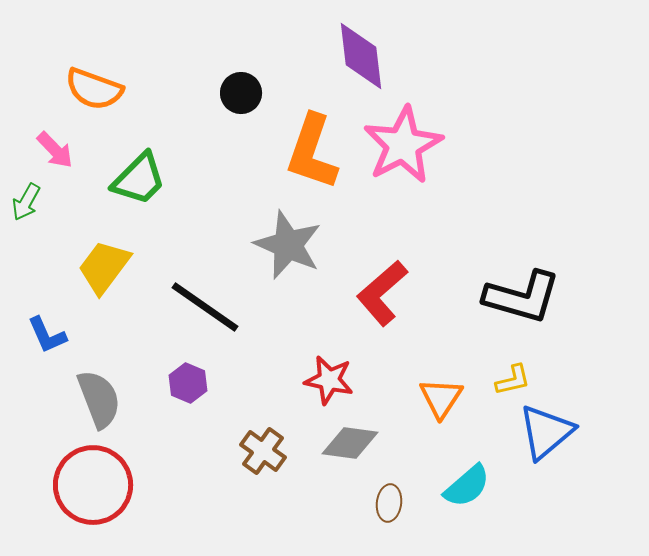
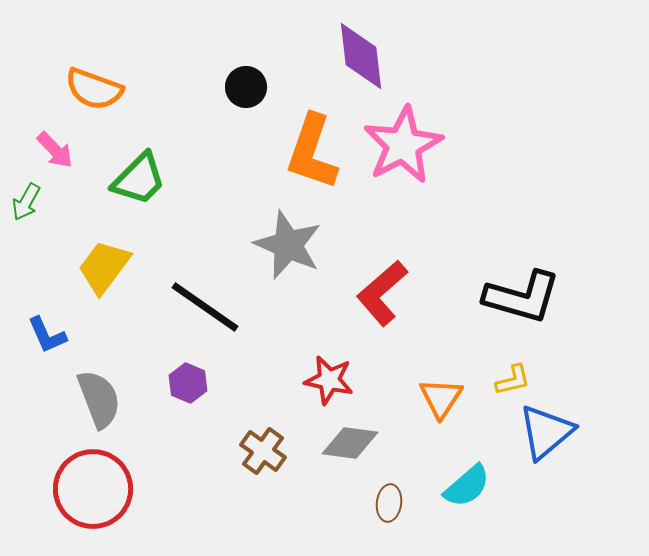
black circle: moved 5 px right, 6 px up
red circle: moved 4 px down
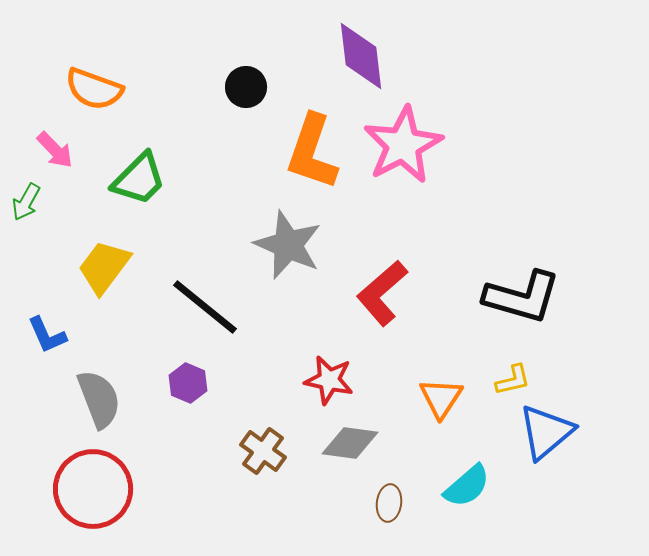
black line: rotated 4 degrees clockwise
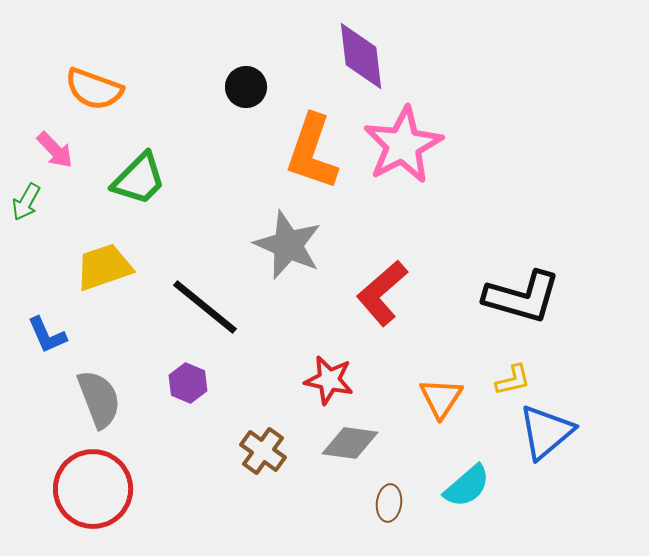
yellow trapezoid: rotated 34 degrees clockwise
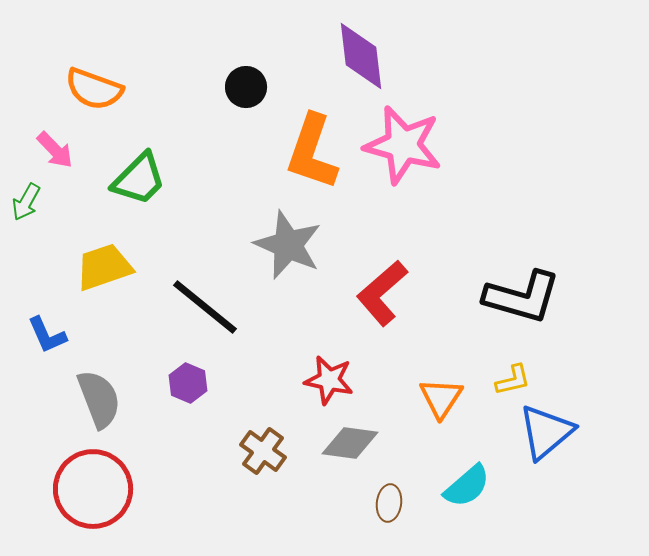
pink star: rotated 30 degrees counterclockwise
